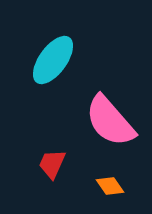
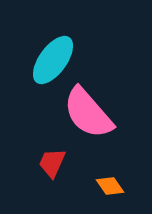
pink semicircle: moved 22 px left, 8 px up
red trapezoid: moved 1 px up
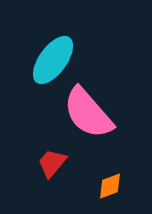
red trapezoid: rotated 16 degrees clockwise
orange diamond: rotated 76 degrees counterclockwise
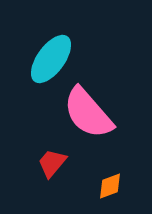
cyan ellipse: moved 2 px left, 1 px up
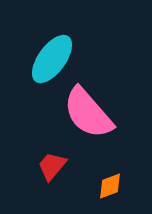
cyan ellipse: moved 1 px right
red trapezoid: moved 3 px down
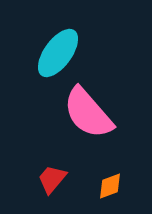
cyan ellipse: moved 6 px right, 6 px up
red trapezoid: moved 13 px down
